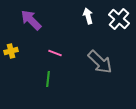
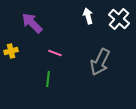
purple arrow: moved 1 px right, 3 px down
gray arrow: rotated 72 degrees clockwise
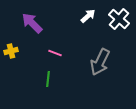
white arrow: rotated 63 degrees clockwise
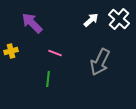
white arrow: moved 3 px right, 4 px down
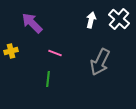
white arrow: rotated 35 degrees counterclockwise
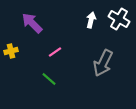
white cross: rotated 10 degrees counterclockwise
pink line: moved 1 px up; rotated 56 degrees counterclockwise
gray arrow: moved 3 px right, 1 px down
green line: moved 1 px right; rotated 56 degrees counterclockwise
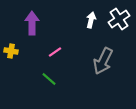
white cross: rotated 25 degrees clockwise
purple arrow: rotated 45 degrees clockwise
yellow cross: rotated 24 degrees clockwise
gray arrow: moved 2 px up
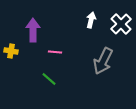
white cross: moved 2 px right, 5 px down; rotated 10 degrees counterclockwise
purple arrow: moved 1 px right, 7 px down
pink line: rotated 40 degrees clockwise
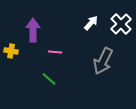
white arrow: moved 3 px down; rotated 28 degrees clockwise
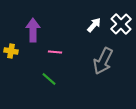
white arrow: moved 3 px right, 2 px down
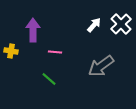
gray arrow: moved 2 px left, 5 px down; rotated 28 degrees clockwise
